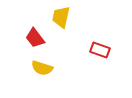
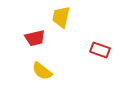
red trapezoid: rotated 65 degrees counterclockwise
yellow semicircle: moved 3 px down; rotated 20 degrees clockwise
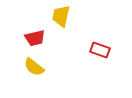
yellow trapezoid: moved 1 px up
yellow semicircle: moved 8 px left, 4 px up
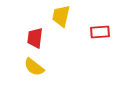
red trapezoid: rotated 110 degrees clockwise
red rectangle: moved 18 px up; rotated 24 degrees counterclockwise
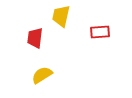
yellow semicircle: moved 8 px right, 8 px down; rotated 110 degrees clockwise
